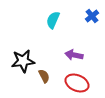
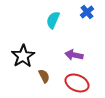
blue cross: moved 5 px left, 4 px up
black star: moved 5 px up; rotated 25 degrees counterclockwise
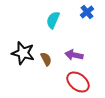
black star: moved 3 px up; rotated 25 degrees counterclockwise
brown semicircle: moved 2 px right, 17 px up
red ellipse: moved 1 px right, 1 px up; rotated 15 degrees clockwise
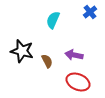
blue cross: moved 3 px right
black star: moved 1 px left, 2 px up
brown semicircle: moved 1 px right, 2 px down
red ellipse: rotated 15 degrees counterclockwise
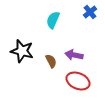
brown semicircle: moved 4 px right
red ellipse: moved 1 px up
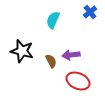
purple arrow: moved 3 px left; rotated 18 degrees counterclockwise
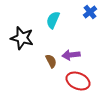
black star: moved 13 px up
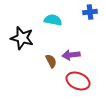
blue cross: rotated 32 degrees clockwise
cyan semicircle: rotated 78 degrees clockwise
